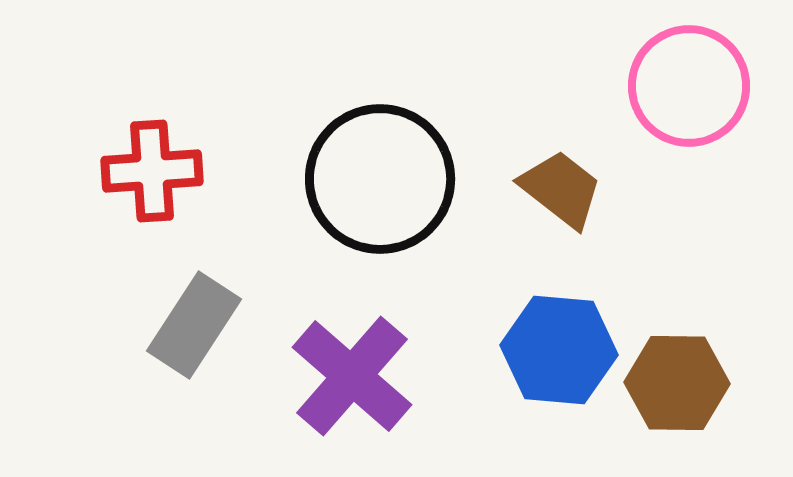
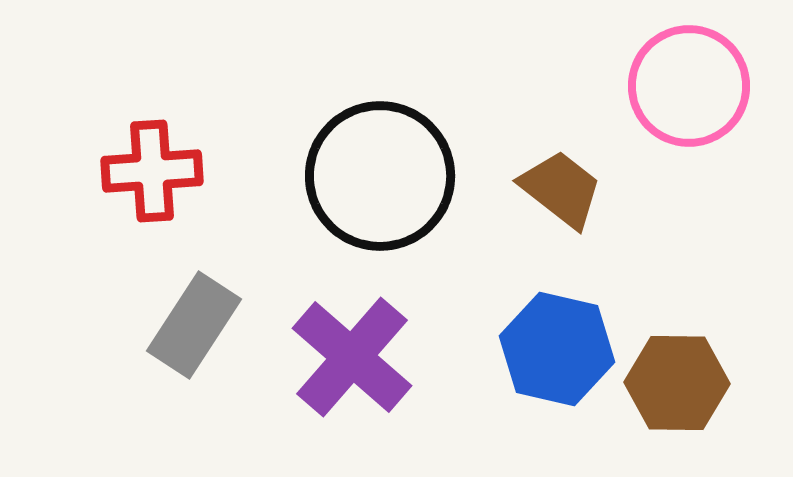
black circle: moved 3 px up
blue hexagon: moved 2 px left, 1 px up; rotated 8 degrees clockwise
purple cross: moved 19 px up
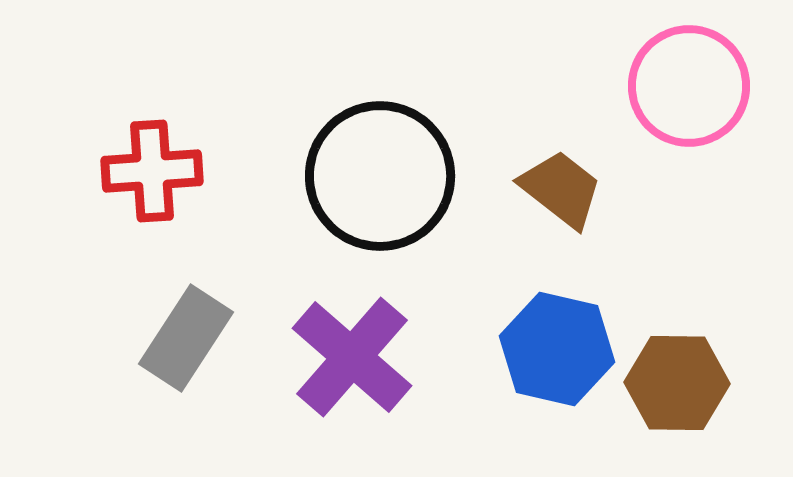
gray rectangle: moved 8 px left, 13 px down
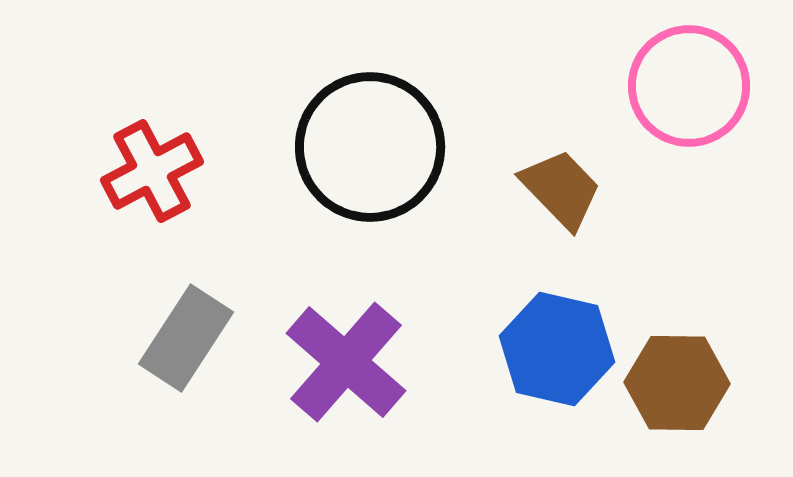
red cross: rotated 24 degrees counterclockwise
black circle: moved 10 px left, 29 px up
brown trapezoid: rotated 8 degrees clockwise
purple cross: moved 6 px left, 5 px down
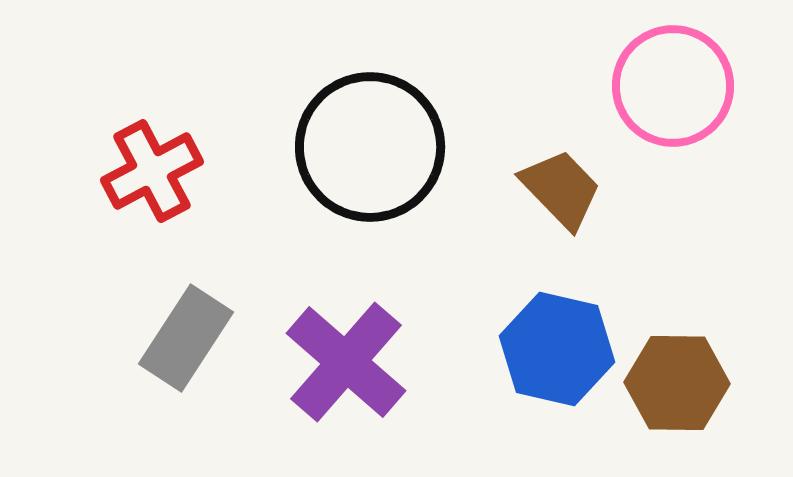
pink circle: moved 16 px left
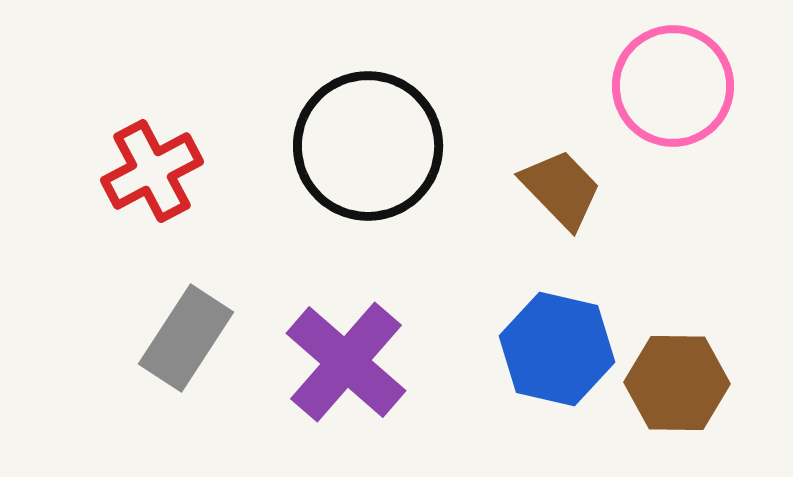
black circle: moved 2 px left, 1 px up
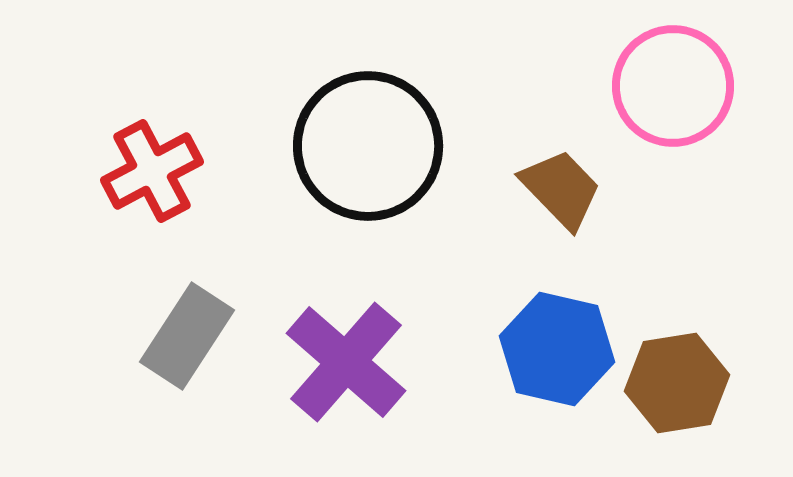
gray rectangle: moved 1 px right, 2 px up
brown hexagon: rotated 10 degrees counterclockwise
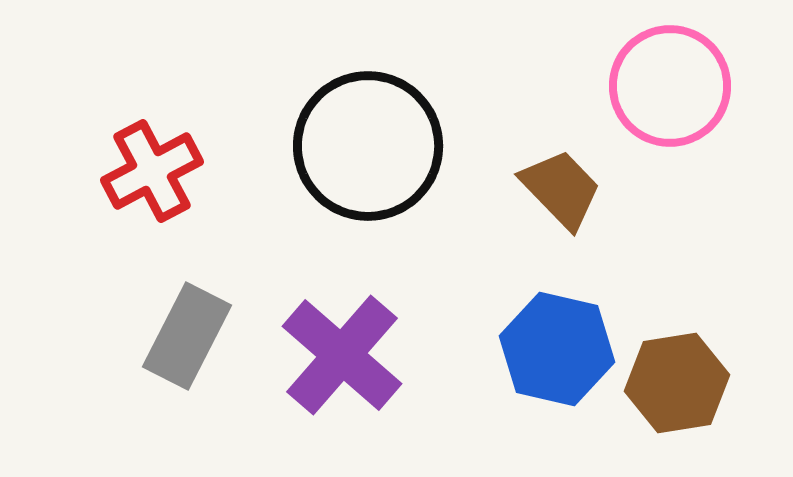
pink circle: moved 3 px left
gray rectangle: rotated 6 degrees counterclockwise
purple cross: moved 4 px left, 7 px up
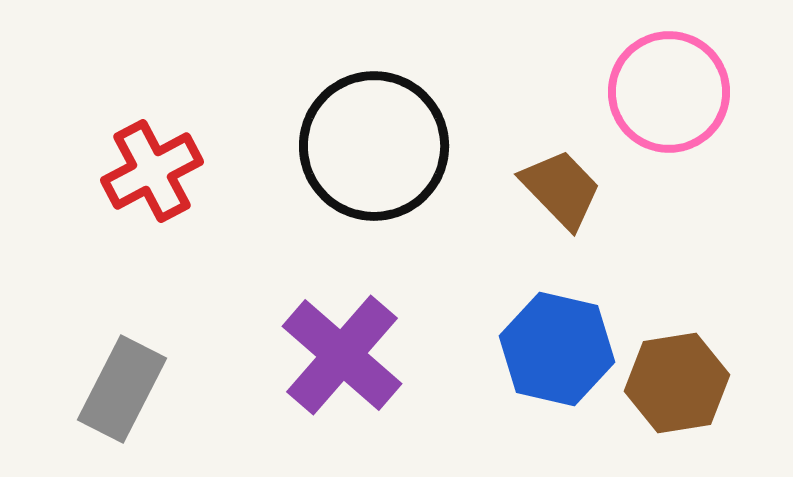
pink circle: moved 1 px left, 6 px down
black circle: moved 6 px right
gray rectangle: moved 65 px left, 53 px down
